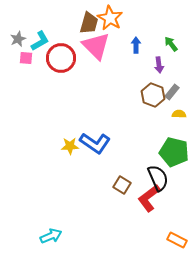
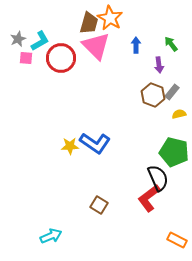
yellow semicircle: rotated 16 degrees counterclockwise
brown square: moved 23 px left, 20 px down
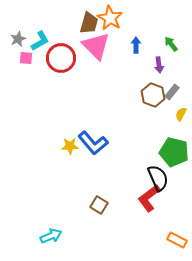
yellow semicircle: moved 2 px right; rotated 48 degrees counterclockwise
blue L-shape: moved 2 px left; rotated 16 degrees clockwise
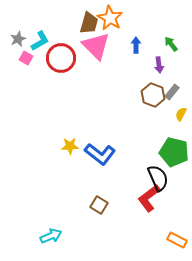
pink square: rotated 24 degrees clockwise
blue L-shape: moved 7 px right, 11 px down; rotated 12 degrees counterclockwise
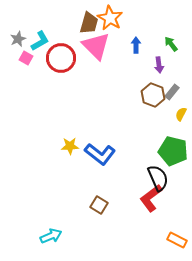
green pentagon: moved 1 px left, 1 px up
red L-shape: moved 2 px right
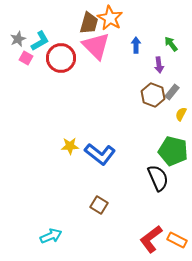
red L-shape: moved 41 px down
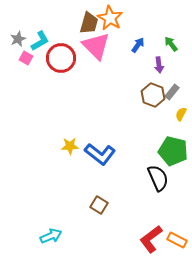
blue arrow: moved 2 px right; rotated 35 degrees clockwise
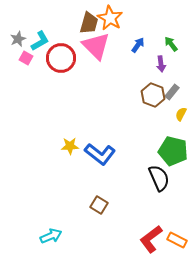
purple arrow: moved 2 px right, 1 px up
black semicircle: moved 1 px right
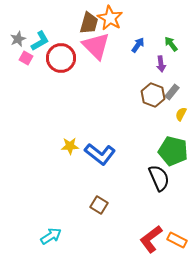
cyan arrow: rotated 10 degrees counterclockwise
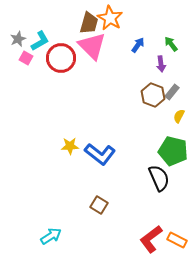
pink triangle: moved 4 px left
yellow semicircle: moved 2 px left, 2 px down
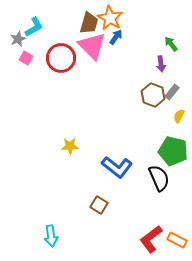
cyan L-shape: moved 6 px left, 14 px up
blue arrow: moved 22 px left, 8 px up
blue L-shape: moved 17 px right, 13 px down
cyan arrow: rotated 115 degrees clockwise
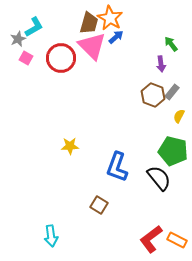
blue arrow: rotated 14 degrees clockwise
blue L-shape: rotated 72 degrees clockwise
black semicircle: rotated 16 degrees counterclockwise
